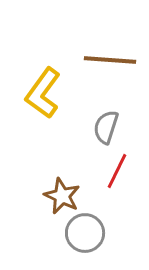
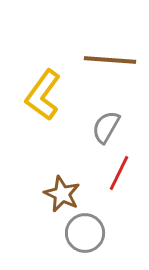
yellow L-shape: moved 2 px down
gray semicircle: rotated 12 degrees clockwise
red line: moved 2 px right, 2 px down
brown star: moved 2 px up
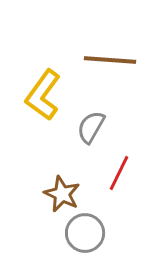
gray semicircle: moved 15 px left
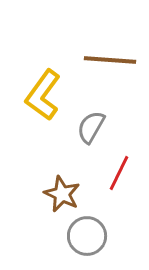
gray circle: moved 2 px right, 3 px down
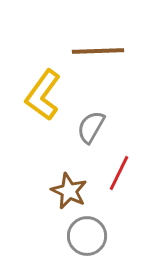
brown line: moved 12 px left, 9 px up; rotated 6 degrees counterclockwise
brown star: moved 7 px right, 3 px up
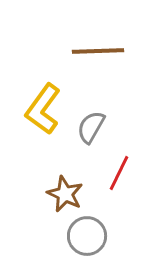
yellow L-shape: moved 14 px down
brown star: moved 4 px left, 3 px down
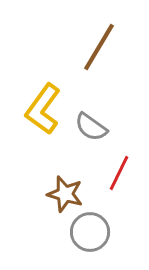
brown line: moved 1 px right, 4 px up; rotated 57 degrees counterclockwise
gray semicircle: rotated 84 degrees counterclockwise
brown star: rotated 9 degrees counterclockwise
gray circle: moved 3 px right, 4 px up
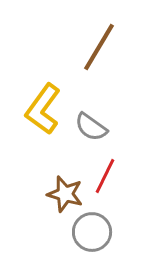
red line: moved 14 px left, 3 px down
gray circle: moved 2 px right
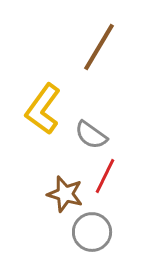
gray semicircle: moved 8 px down
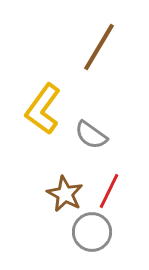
red line: moved 4 px right, 15 px down
brown star: rotated 12 degrees clockwise
